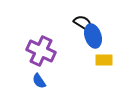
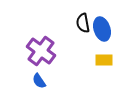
black semicircle: rotated 132 degrees counterclockwise
blue ellipse: moved 9 px right, 7 px up
purple cross: rotated 12 degrees clockwise
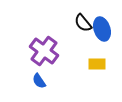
black semicircle: rotated 30 degrees counterclockwise
purple cross: moved 3 px right
yellow rectangle: moved 7 px left, 4 px down
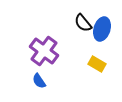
blue ellipse: rotated 35 degrees clockwise
yellow rectangle: rotated 30 degrees clockwise
